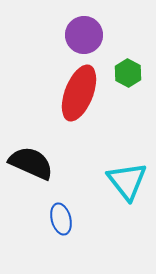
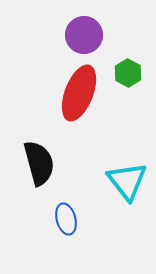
black semicircle: moved 8 px right; rotated 51 degrees clockwise
blue ellipse: moved 5 px right
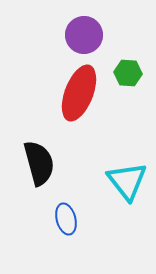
green hexagon: rotated 24 degrees counterclockwise
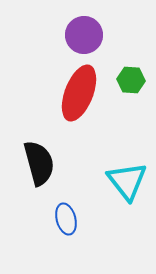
green hexagon: moved 3 px right, 7 px down
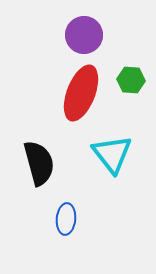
red ellipse: moved 2 px right
cyan triangle: moved 15 px left, 27 px up
blue ellipse: rotated 20 degrees clockwise
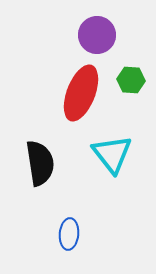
purple circle: moved 13 px right
black semicircle: moved 1 px right; rotated 6 degrees clockwise
blue ellipse: moved 3 px right, 15 px down
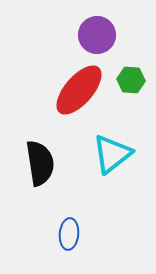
red ellipse: moved 2 px left, 3 px up; rotated 20 degrees clockwise
cyan triangle: rotated 30 degrees clockwise
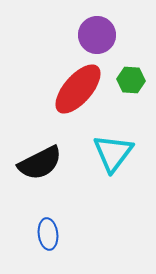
red ellipse: moved 1 px left, 1 px up
cyan triangle: moved 1 px right, 1 px up; rotated 15 degrees counterclockwise
black semicircle: rotated 72 degrees clockwise
blue ellipse: moved 21 px left; rotated 12 degrees counterclockwise
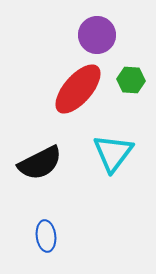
blue ellipse: moved 2 px left, 2 px down
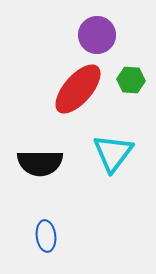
black semicircle: rotated 27 degrees clockwise
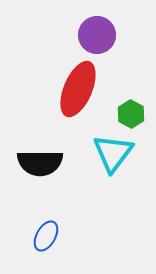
green hexagon: moved 34 px down; rotated 24 degrees clockwise
red ellipse: rotated 18 degrees counterclockwise
blue ellipse: rotated 36 degrees clockwise
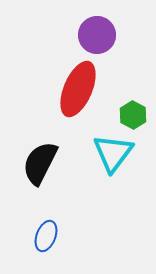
green hexagon: moved 2 px right, 1 px down
black semicircle: rotated 117 degrees clockwise
blue ellipse: rotated 8 degrees counterclockwise
